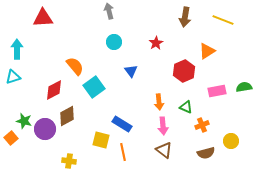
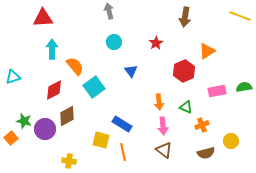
yellow line: moved 17 px right, 4 px up
cyan arrow: moved 35 px right
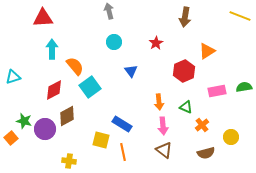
cyan square: moved 4 px left
orange cross: rotated 16 degrees counterclockwise
yellow circle: moved 4 px up
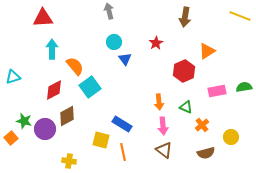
blue triangle: moved 6 px left, 12 px up
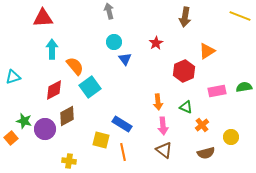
orange arrow: moved 1 px left
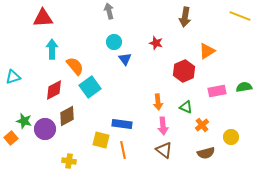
red star: rotated 24 degrees counterclockwise
blue rectangle: rotated 24 degrees counterclockwise
orange line: moved 2 px up
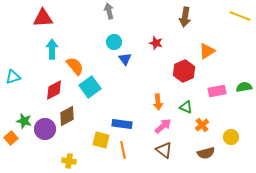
pink arrow: rotated 126 degrees counterclockwise
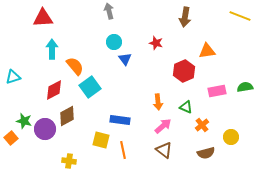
orange triangle: rotated 24 degrees clockwise
green semicircle: moved 1 px right
blue rectangle: moved 2 px left, 4 px up
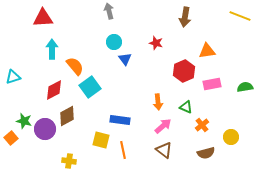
pink rectangle: moved 5 px left, 7 px up
